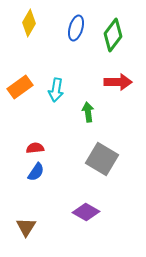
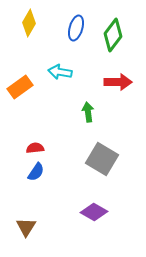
cyan arrow: moved 4 px right, 18 px up; rotated 90 degrees clockwise
purple diamond: moved 8 px right
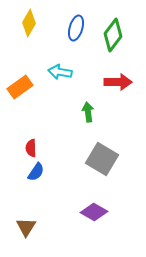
red semicircle: moved 4 px left; rotated 84 degrees counterclockwise
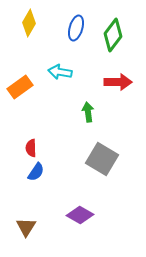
purple diamond: moved 14 px left, 3 px down
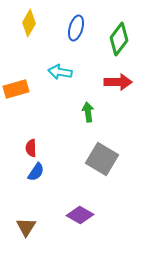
green diamond: moved 6 px right, 4 px down
orange rectangle: moved 4 px left, 2 px down; rotated 20 degrees clockwise
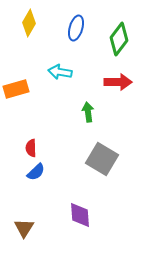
blue semicircle: rotated 12 degrees clockwise
purple diamond: rotated 56 degrees clockwise
brown triangle: moved 2 px left, 1 px down
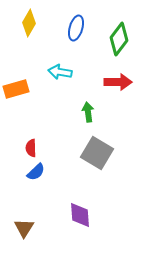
gray square: moved 5 px left, 6 px up
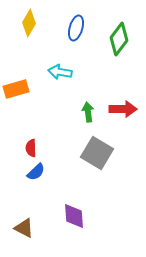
red arrow: moved 5 px right, 27 px down
purple diamond: moved 6 px left, 1 px down
brown triangle: rotated 35 degrees counterclockwise
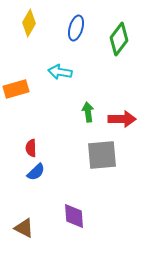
red arrow: moved 1 px left, 10 px down
gray square: moved 5 px right, 2 px down; rotated 36 degrees counterclockwise
